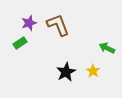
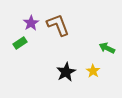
purple star: moved 2 px right; rotated 14 degrees counterclockwise
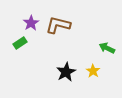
brown L-shape: rotated 55 degrees counterclockwise
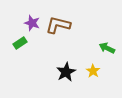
purple star: moved 1 px right; rotated 21 degrees counterclockwise
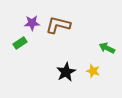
purple star: rotated 21 degrees counterclockwise
yellow star: rotated 16 degrees counterclockwise
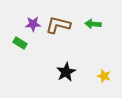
purple star: moved 1 px right, 1 px down
green rectangle: rotated 64 degrees clockwise
green arrow: moved 14 px left, 24 px up; rotated 21 degrees counterclockwise
yellow star: moved 11 px right, 5 px down
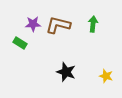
green arrow: rotated 91 degrees clockwise
black star: rotated 24 degrees counterclockwise
yellow star: moved 2 px right
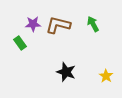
green arrow: rotated 35 degrees counterclockwise
green rectangle: rotated 24 degrees clockwise
yellow star: rotated 16 degrees clockwise
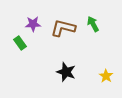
brown L-shape: moved 5 px right, 3 px down
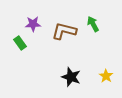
brown L-shape: moved 1 px right, 3 px down
black star: moved 5 px right, 5 px down
